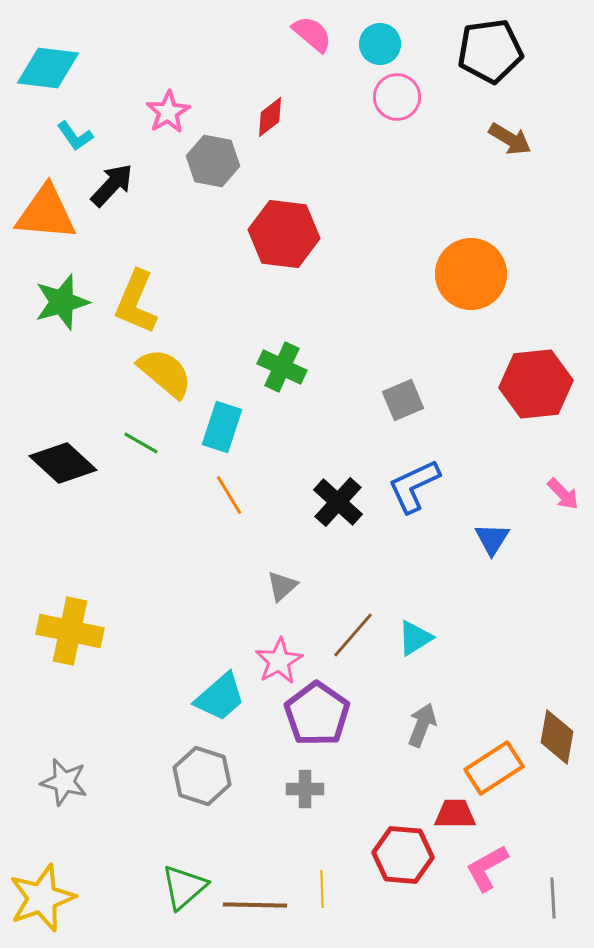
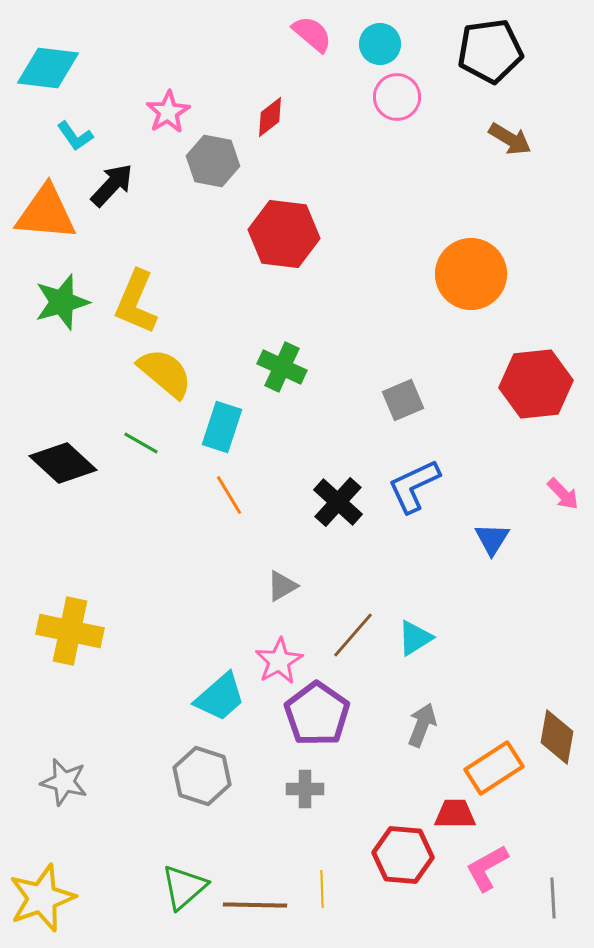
gray triangle at (282, 586): rotated 12 degrees clockwise
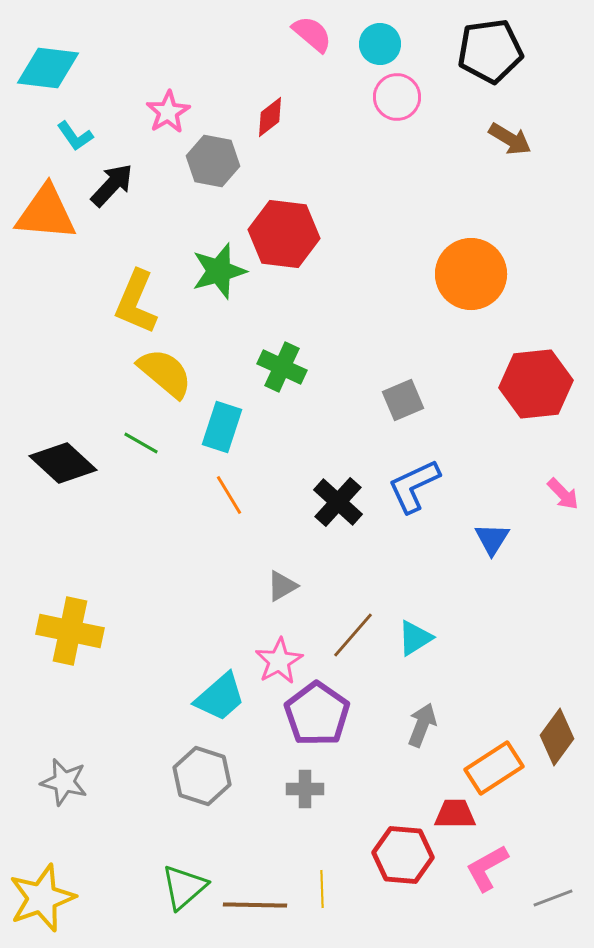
green star at (62, 302): moved 157 px right, 31 px up
brown diamond at (557, 737): rotated 26 degrees clockwise
gray line at (553, 898): rotated 72 degrees clockwise
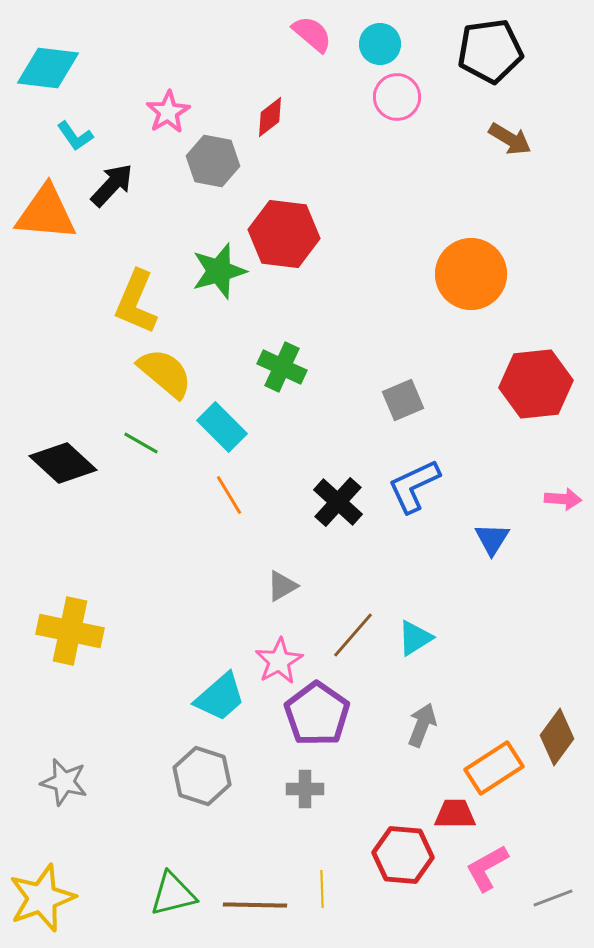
cyan rectangle at (222, 427): rotated 63 degrees counterclockwise
pink arrow at (563, 494): moved 5 px down; rotated 42 degrees counterclockwise
green triangle at (184, 887): moved 11 px left, 7 px down; rotated 27 degrees clockwise
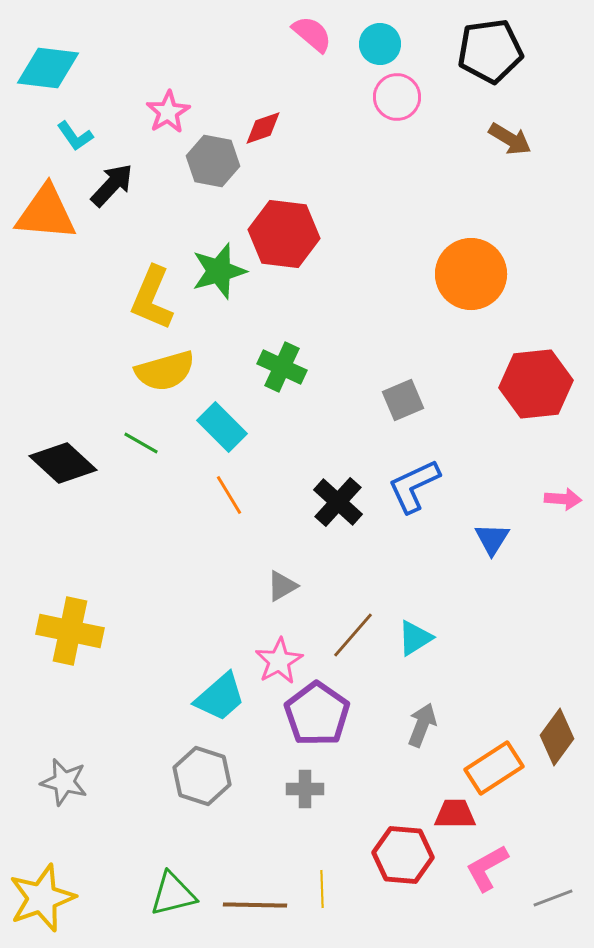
red diamond at (270, 117): moved 7 px left, 11 px down; rotated 18 degrees clockwise
yellow L-shape at (136, 302): moved 16 px right, 4 px up
yellow semicircle at (165, 373): moved 2 px up; rotated 124 degrees clockwise
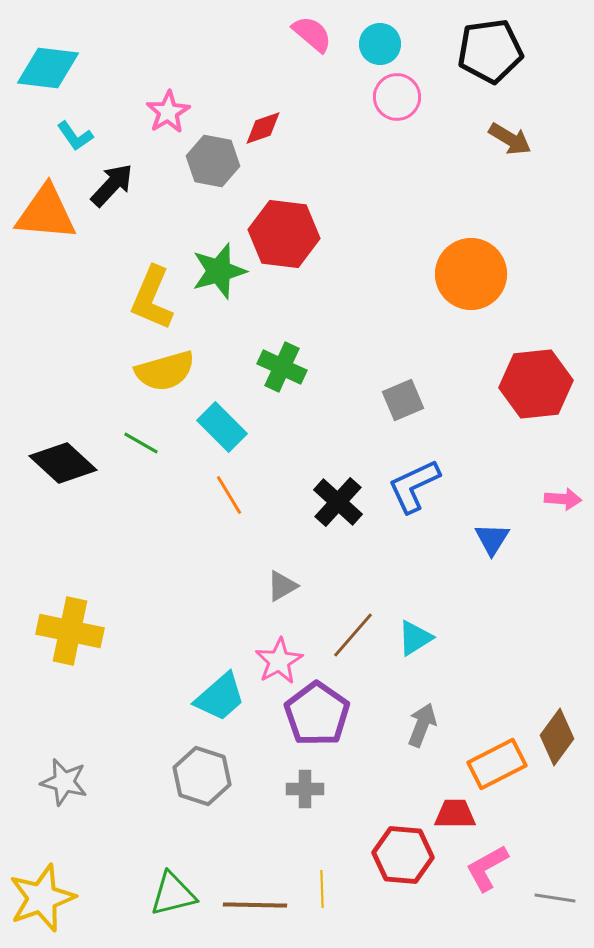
orange rectangle at (494, 768): moved 3 px right, 4 px up; rotated 6 degrees clockwise
gray line at (553, 898): moved 2 px right; rotated 30 degrees clockwise
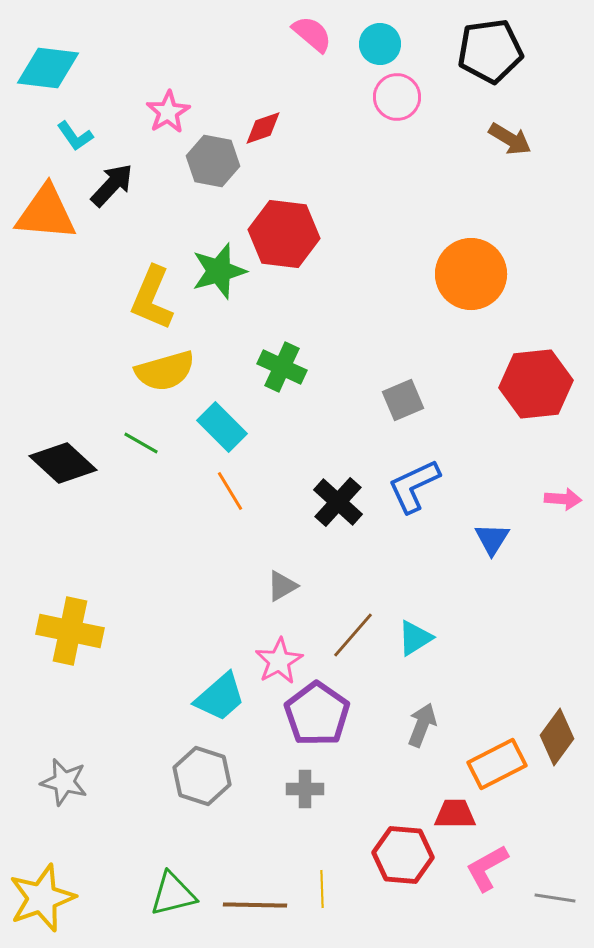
orange line at (229, 495): moved 1 px right, 4 px up
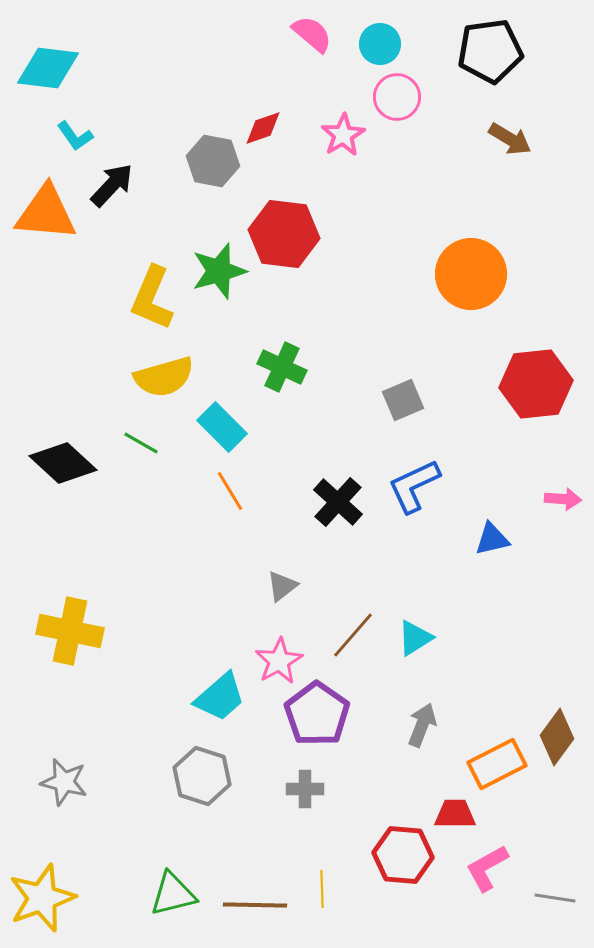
pink star at (168, 112): moved 175 px right, 23 px down
yellow semicircle at (165, 371): moved 1 px left, 6 px down
blue triangle at (492, 539): rotated 45 degrees clockwise
gray triangle at (282, 586): rotated 8 degrees counterclockwise
